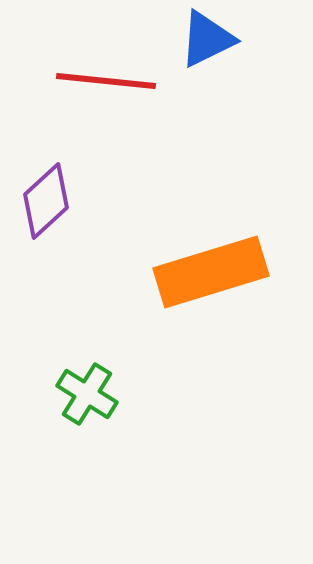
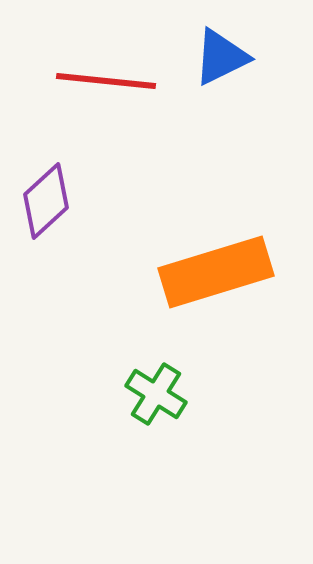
blue triangle: moved 14 px right, 18 px down
orange rectangle: moved 5 px right
green cross: moved 69 px right
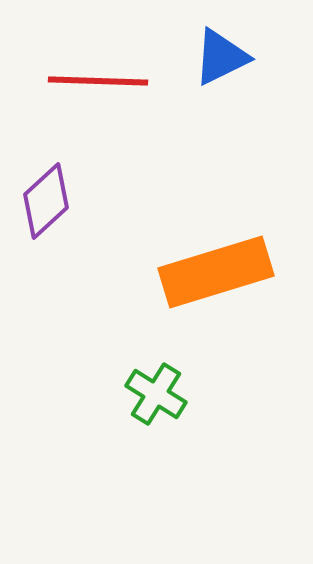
red line: moved 8 px left; rotated 4 degrees counterclockwise
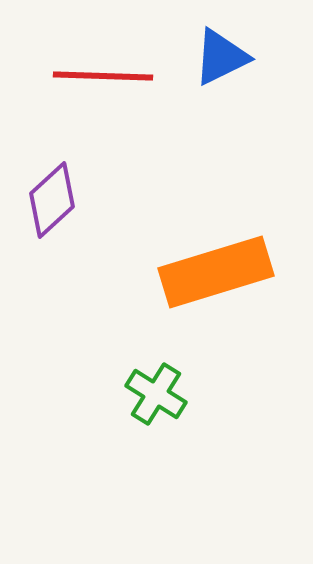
red line: moved 5 px right, 5 px up
purple diamond: moved 6 px right, 1 px up
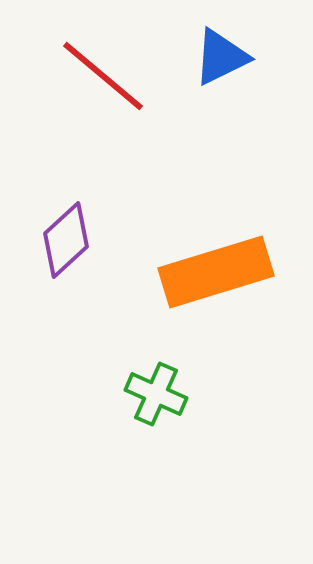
red line: rotated 38 degrees clockwise
purple diamond: moved 14 px right, 40 px down
green cross: rotated 8 degrees counterclockwise
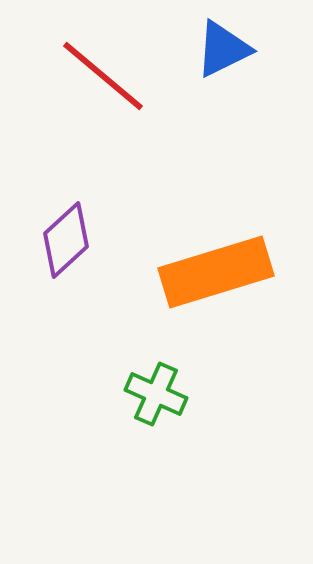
blue triangle: moved 2 px right, 8 px up
